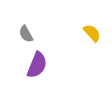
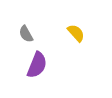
yellow semicircle: moved 16 px left
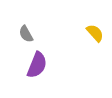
yellow semicircle: moved 19 px right
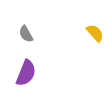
purple semicircle: moved 11 px left, 8 px down
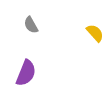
gray semicircle: moved 5 px right, 9 px up
